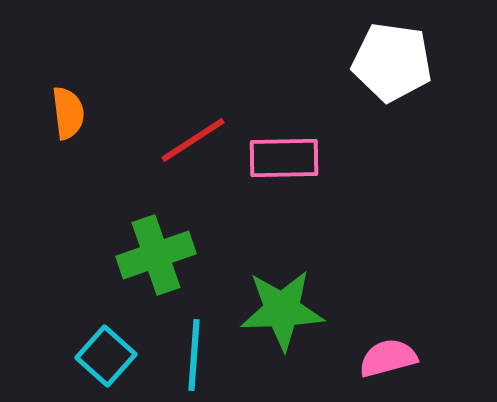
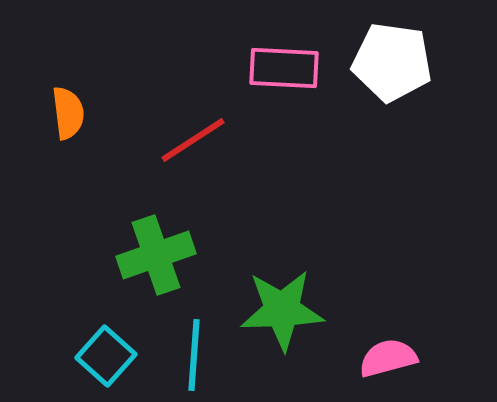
pink rectangle: moved 90 px up; rotated 4 degrees clockwise
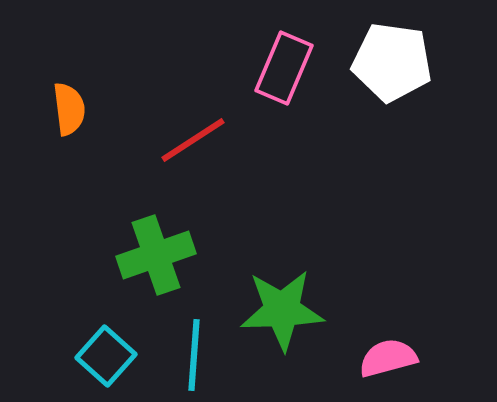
pink rectangle: rotated 70 degrees counterclockwise
orange semicircle: moved 1 px right, 4 px up
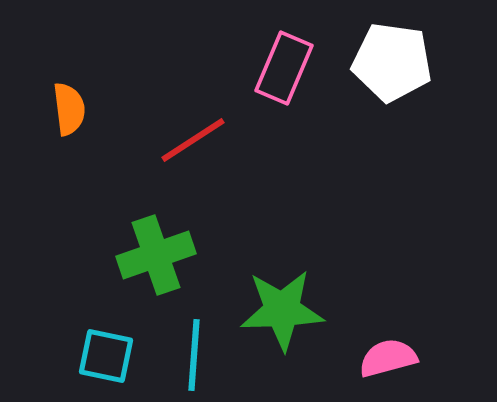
cyan square: rotated 30 degrees counterclockwise
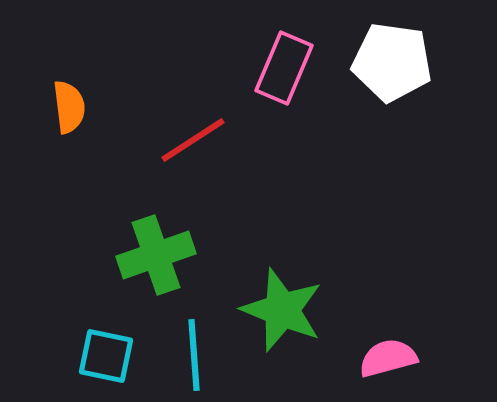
orange semicircle: moved 2 px up
green star: rotated 24 degrees clockwise
cyan line: rotated 8 degrees counterclockwise
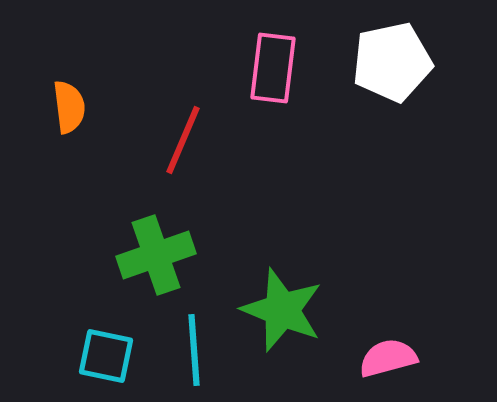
white pentagon: rotated 20 degrees counterclockwise
pink rectangle: moved 11 px left; rotated 16 degrees counterclockwise
red line: moved 10 px left; rotated 34 degrees counterclockwise
cyan line: moved 5 px up
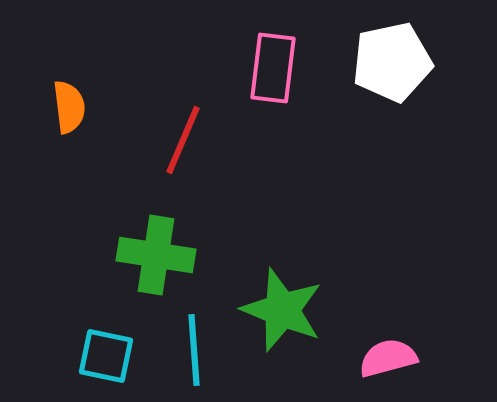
green cross: rotated 28 degrees clockwise
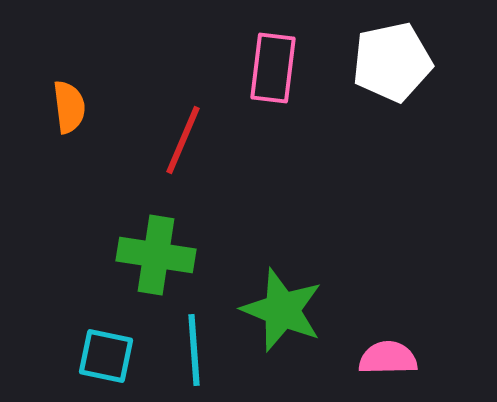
pink semicircle: rotated 14 degrees clockwise
